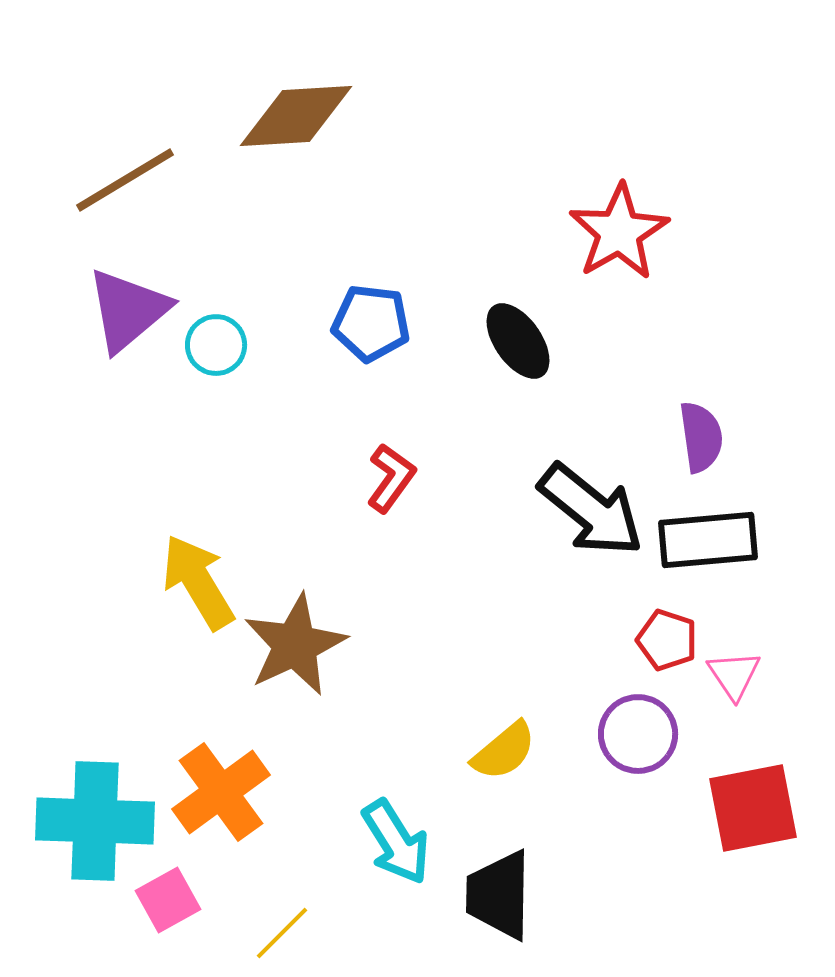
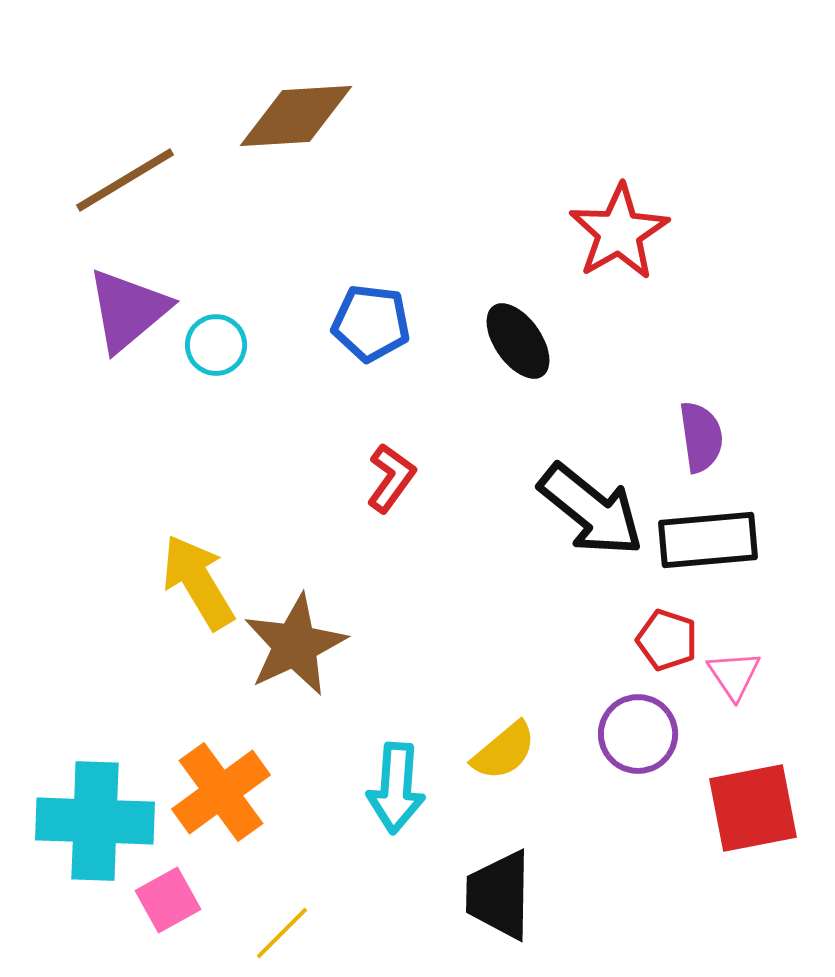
cyan arrow: moved 54 px up; rotated 36 degrees clockwise
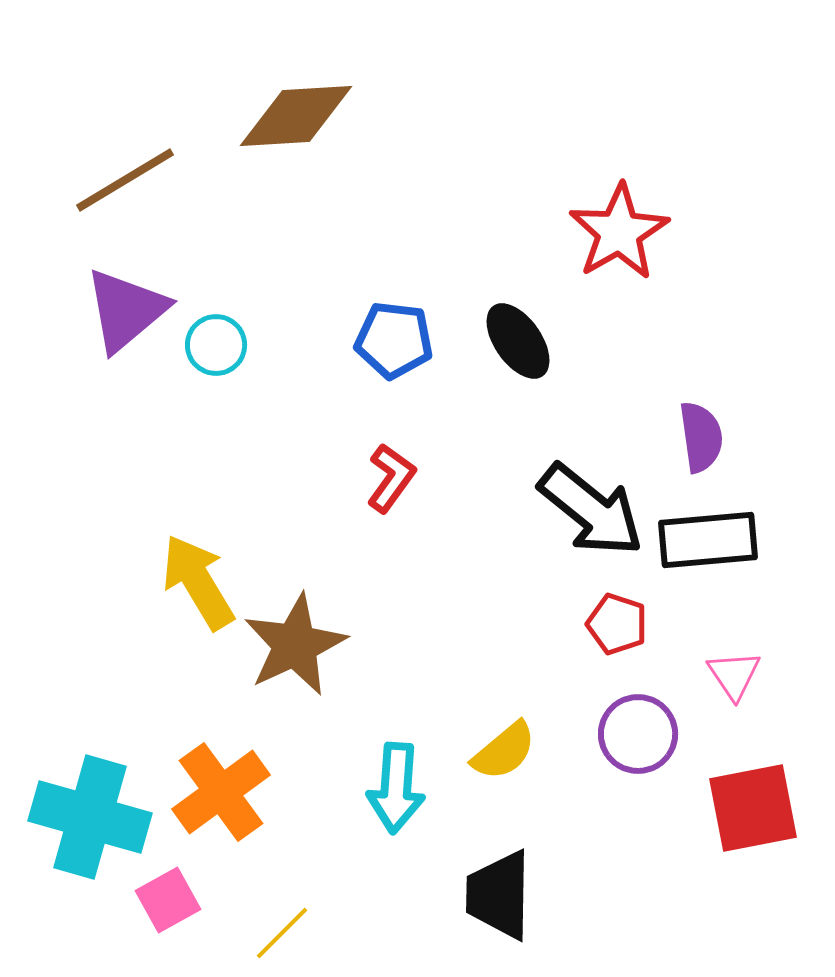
purple triangle: moved 2 px left
blue pentagon: moved 23 px right, 17 px down
red pentagon: moved 50 px left, 16 px up
cyan cross: moved 5 px left, 4 px up; rotated 14 degrees clockwise
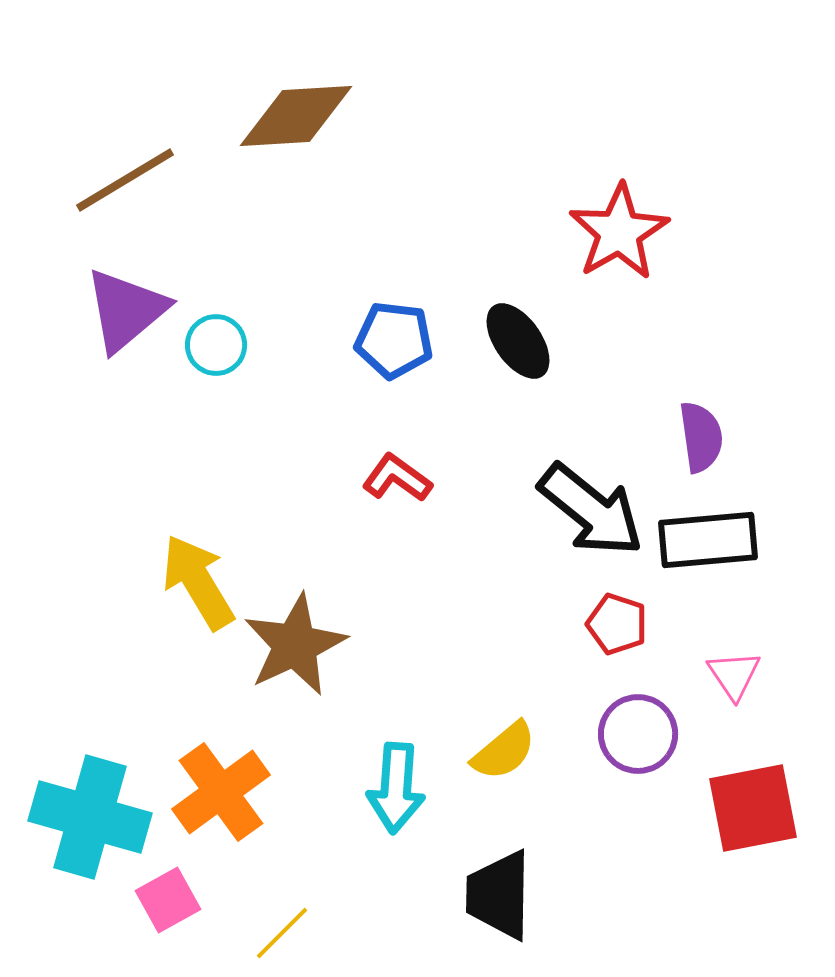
red L-shape: moved 6 px right; rotated 90 degrees counterclockwise
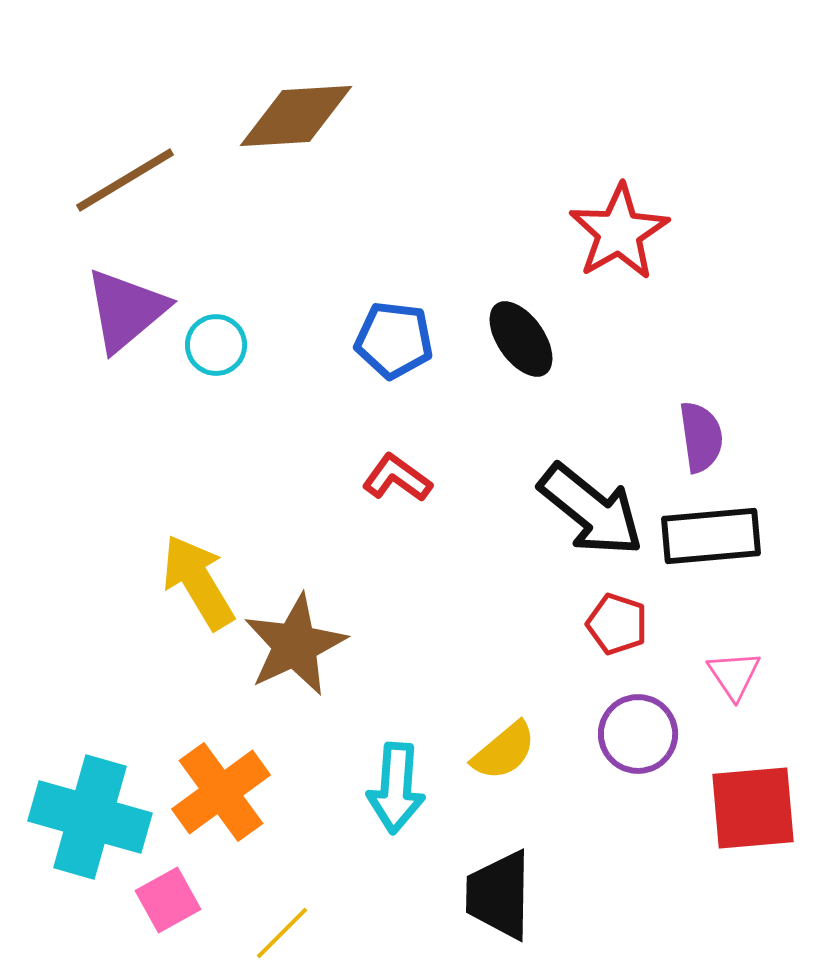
black ellipse: moved 3 px right, 2 px up
black rectangle: moved 3 px right, 4 px up
red square: rotated 6 degrees clockwise
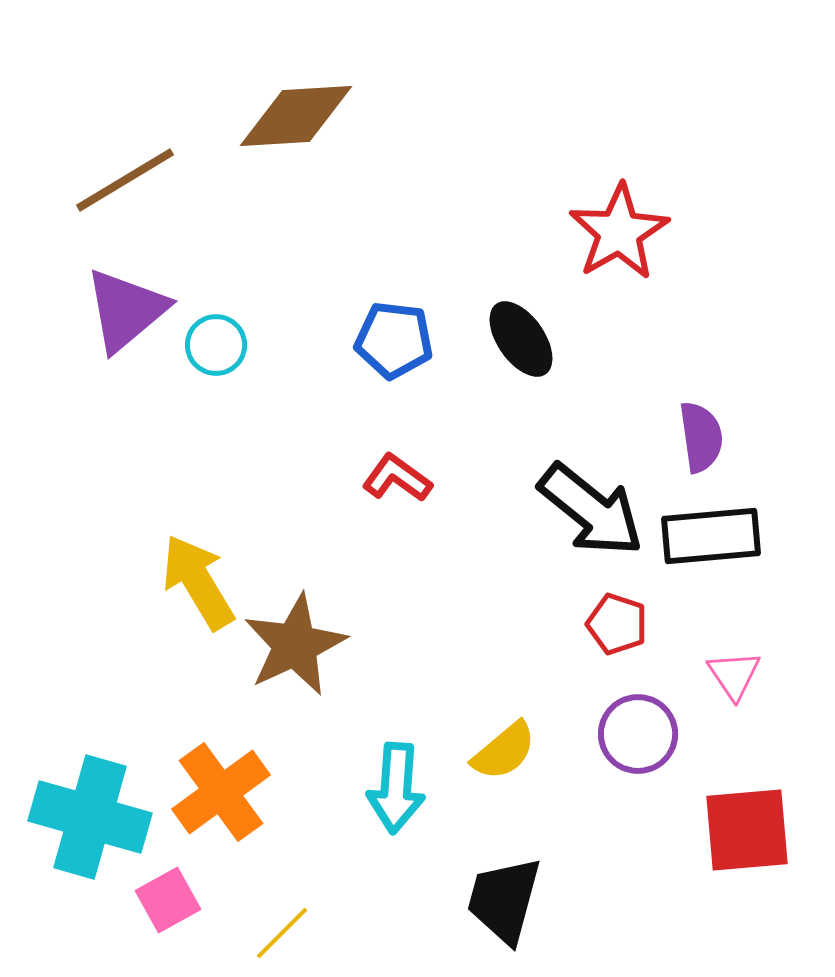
red square: moved 6 px left, 22 px down
black trapezoid: moved 5 px right, 5 px down; rotated 14 degrees clockwise
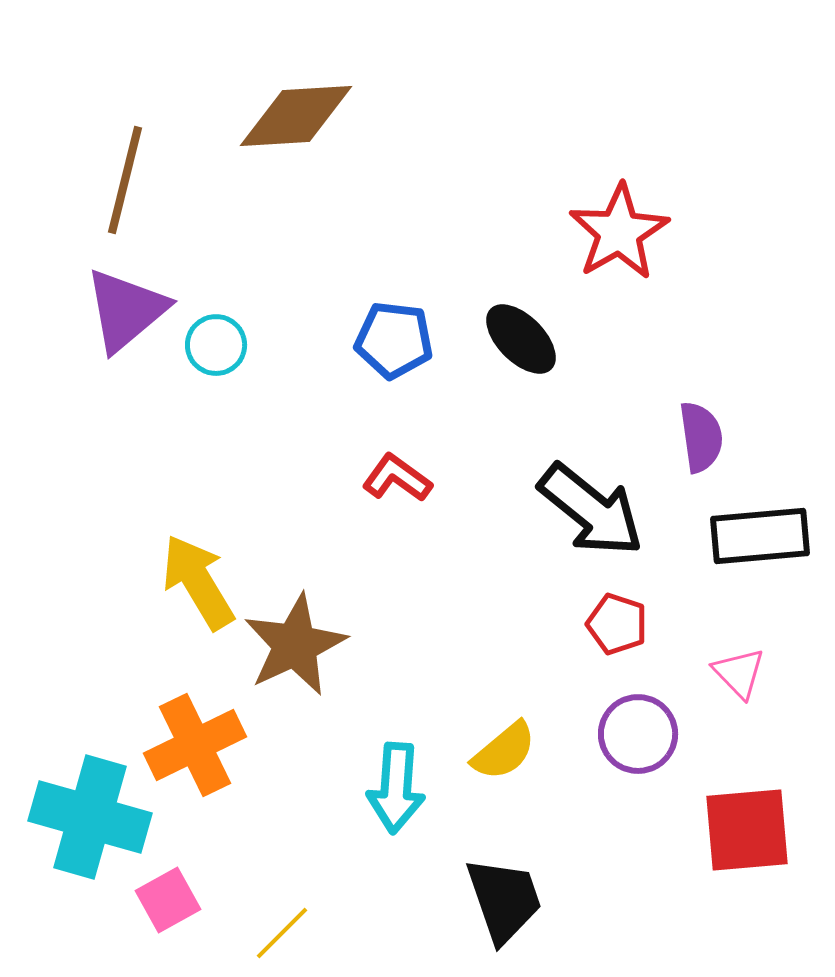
brown line: rotated 45 degrees counterclockwise
black ellipse: rotated 10 degrees counterclockwise
black rectangle: moved 49 px right
pink triangle: moved 5 px right, 2 px up; rotated 10 degrees counterclockwise
orange cross: moved 26 px left, 47 px up; rotated 10 degrees clockwise
black trapezoid: rotated 146 degrees clockwise
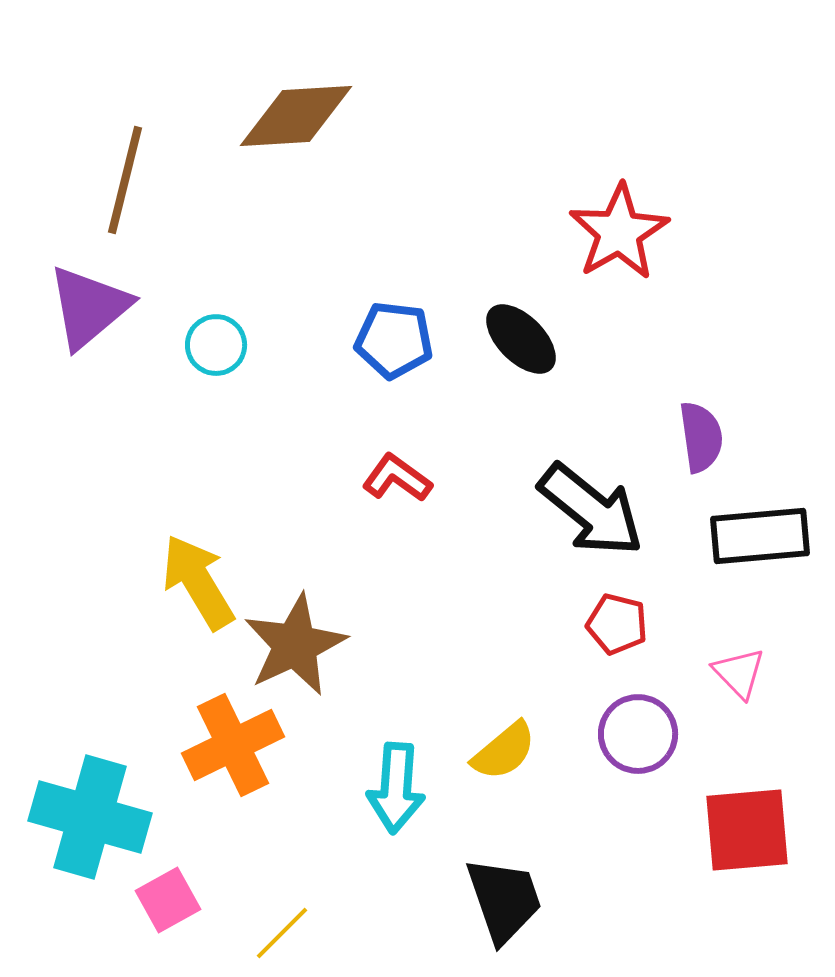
purple triangle: moved 37 px left, 3 px up
red pentagon: rotated 4 degrees counterclockwise
orange cross: moved 38 px right
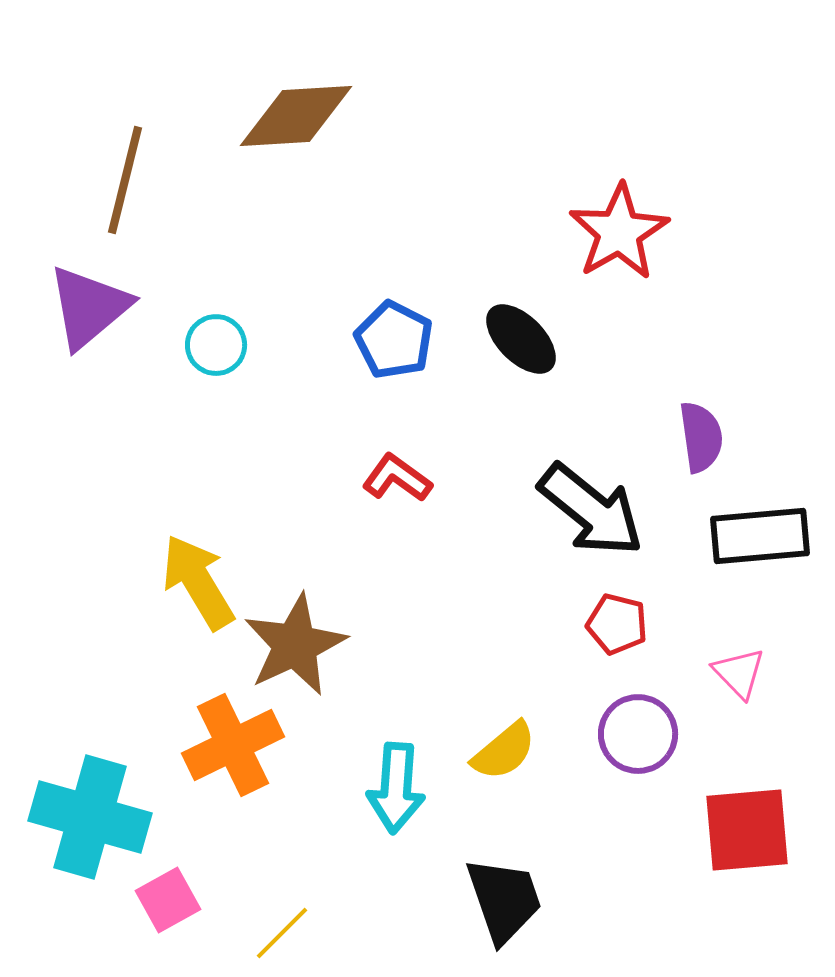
blue pentagon: rotated 20 degrees clockwise
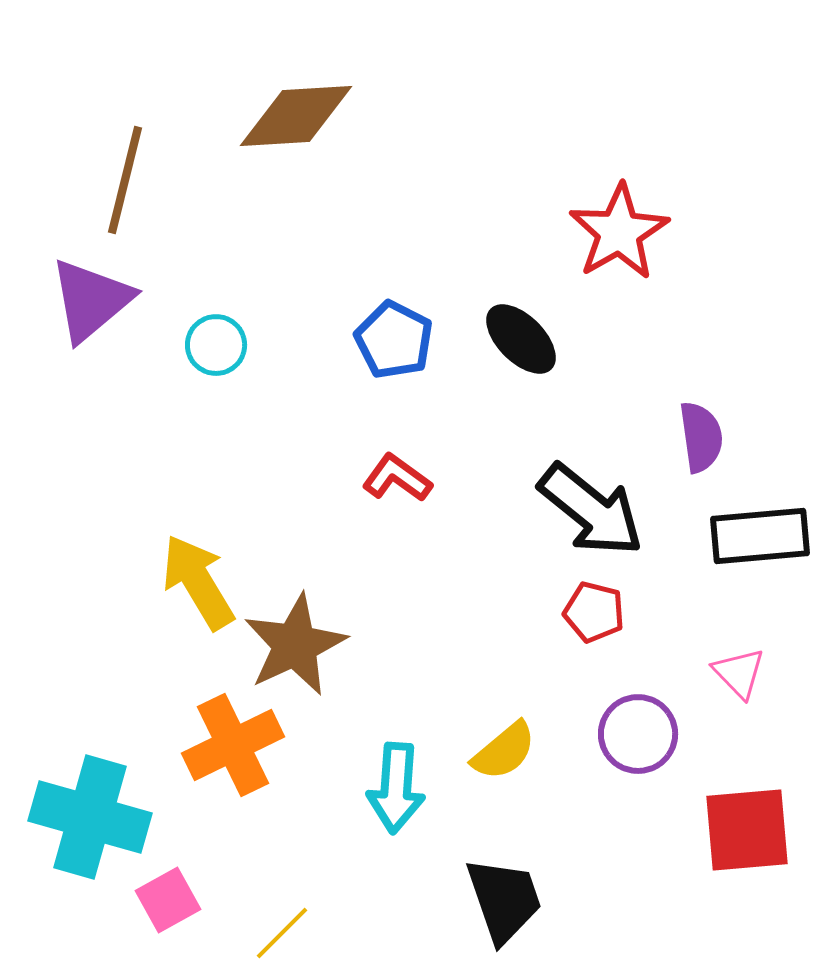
purple triangle: moved 2 px right, 7 px up
red pentagon: moved 23 px left, 12 px up
